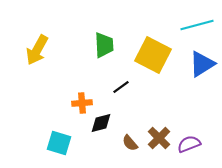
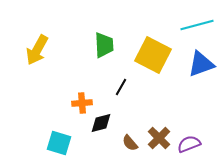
blue triangle: moved 1 px left; rotated 12 degrees clockwise
black line: rotated 24 degrees counterclockwise
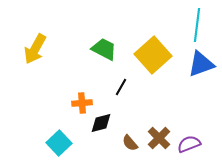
cyan line: rotated 68 degrees counterclockwise
green trapezoid: moved 4 px down; rotated 60 degrees counterclockwise
yellow arrow: moved 2 px left, 1 px up
yellow square: rotated 21 degrees clockwise
cyan square: rotated 30 degrees clockwise
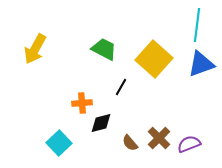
yellow square: moved 1 px right, 4 px down; rotated 6 degrees counterclockwise
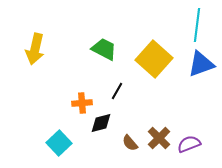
yellow arrow: rotated 16 degrees counterclockwise
black line: moved 4 px left, 4 px down
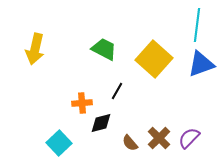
purple semicircle: moved 6 px up; rotated 25 degrees counterclockwise
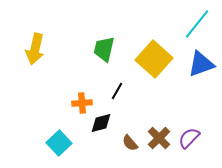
cyan line: moved 1 px up; rotated 32 degrees clockwise
green trapezoid: rotated 104 degrees counterclockwise
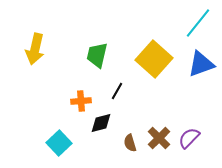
cyan line: moved 1 px right, 1 px up
green trapezoid: moved 7 px left, 6 px down
orange cross: moved 1 px left, 2 px up
brown semicircle: rotated 24 degrees clockwise
